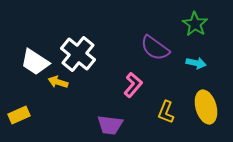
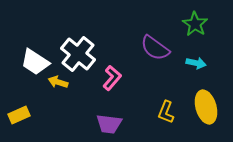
pink L-shape: moved 21 px left, 7 px up
purple trapezoid: moved 1 px left, 1 px up
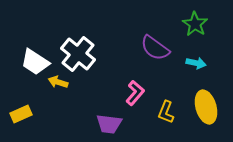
pink L-shape: moved 23 px right, 15 px down
yellow rectangle: moved 2 px right, 1 px up
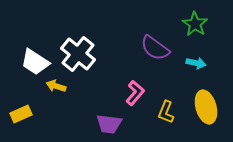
yellow arrow: moved 2 px left, 4 px down
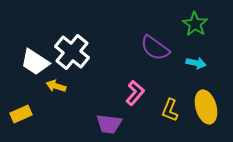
white cross: moved 6 px left, 2 px up
yellow L-shape: moved 4 px right, 2 px up
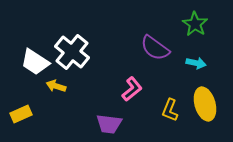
pink L-shape: moved 3 px left, 4 px up; rotated 10 degrees clockwise
yellow ellipse: moved 1 px left, 3 px up
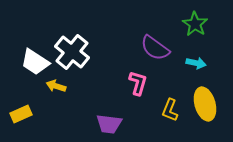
pink L-shape: moved 6 px right, 6 px up; rotated 35 degrees counterclockwise
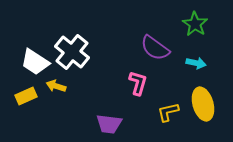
yellow ellipse: moved 2 px left
yellow L-shape: moved 2 px left, 2 px down; rotated 55 degrees clockwise
yellow rectangle: moved 5 px right, 18 px up
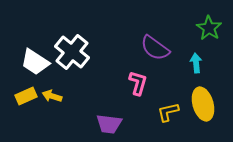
green star: moved 14 px right, 4 px down
cyan arrow: rotated 108 degrees counterclockwise
yellow arrow: moved 4 px left, 10 px down
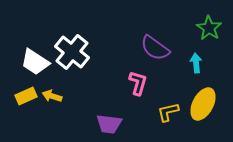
yellow ellipse: rotated 44 degrees clockwise
